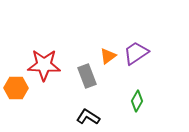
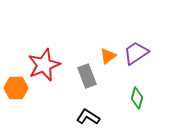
red star: rotated 24 degrees counterclockwise
green diamond: moved 3 px up; rotated 15 degrees counterclockwise
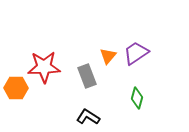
orange triangle: rotated 12 degrees counterclockwise
red star: moved 2 px down; rotated 20 degrees clockwise
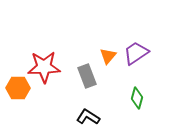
orange hexagon: moved 2 px right
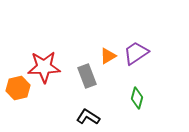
orange triangle: rotated 18 degrees clockwise
orange hexagon: rotated 15 degrees counterclockwise
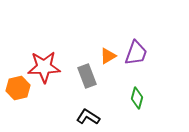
purple trapezoid: rotated 144 degrees clockwise
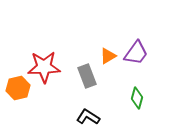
purple trapezoid: rotated 16 degrees clockwise
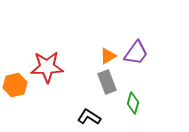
red star: moved 3 px right
gray rectangle: moved 20 px right, 6 px down
orange hexagon: moved 3 px left, 3 px up
green diamond: moved 4 px left, 5 px down
black L-shape: moved 1 px right
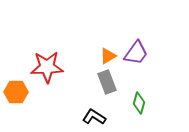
orange hexagon: moved 1 px right, 7 px down; rotated 15 degrees clockwise
green diamond: moved 6 px right
black L-shape: moved 5 px right
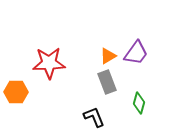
red star: moved 2 px right, 4 px up
black L-shape: rotated 35 degrees clockwise
